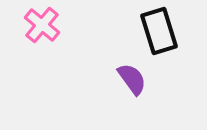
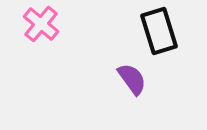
pink cross: moved 1 px left, 1 px up
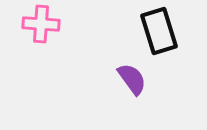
pink cross: rotated 36 degrees counterclockwise
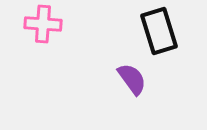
pink cross: moved 2 px right
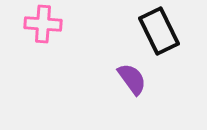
black rectangle: rotated 9 degrees counterclockwise
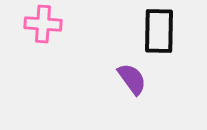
black rectangle: rotated 27 degrees clockwise
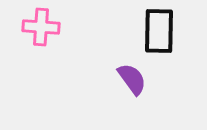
pink cross: moved 2 px left, 3 px down
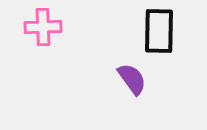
pink cross: moved 2 px right; rotated 6 degrees counterclockwise
